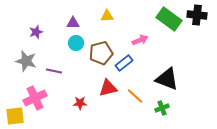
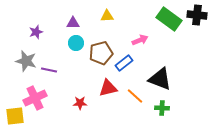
purple line: moved 5 px left, 1 px up
black triangle: moved 7 px left
green cross: rotated 24 degrees clockwise
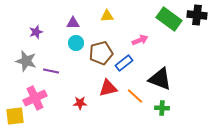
purple line: moved 2 px right, 1 px down
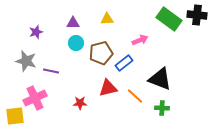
yellow triangle: moved 3 px down
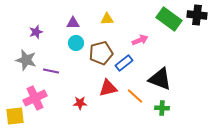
gray star: moved 1 px up
